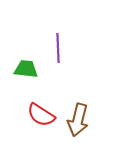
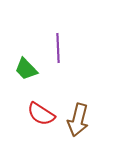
green trapezoid: rotated 140 degrees counterclockwise
red semicircle: moved 1 px up
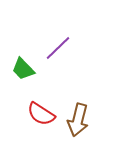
purple line: rotated 48 degrees clockwise
green trapezoid: moved 3 px left
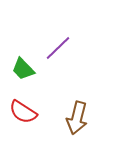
red semicircle: moved 18 px left, 2 px up
brown arrow: moved 1 px left, 2 px up
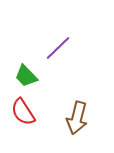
green trapezoid: moved 3 px right, 7 px down
red semicircle: rotated 24 degrees clockwise
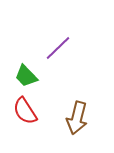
red semicircle: moved 2 px right, 1 px up
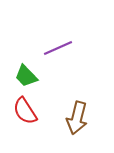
purple line: rotated 20 degrees clockwise
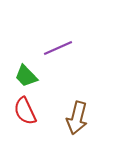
red semicircle: rotated 8 degrees clockwise
